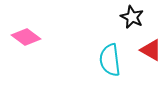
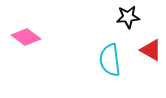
black star: moved 4 px left; rotated 30 degrees counterclockwise
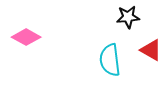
pink diamond: rotated 8 degrees counterclockwise
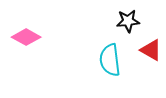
black star: moved 4 px down
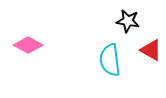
black star: rotated 15 degrees clockwise
pink diamond: moved 2 px right, 8 px down
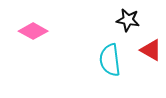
black star: moved 1 px up
pink diamond: moved 5 px right, 14 px up
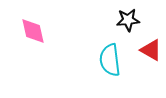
black star: rotated 15 degrees counterclockwise
pink diamond: rotated 48 degrees clockwise
